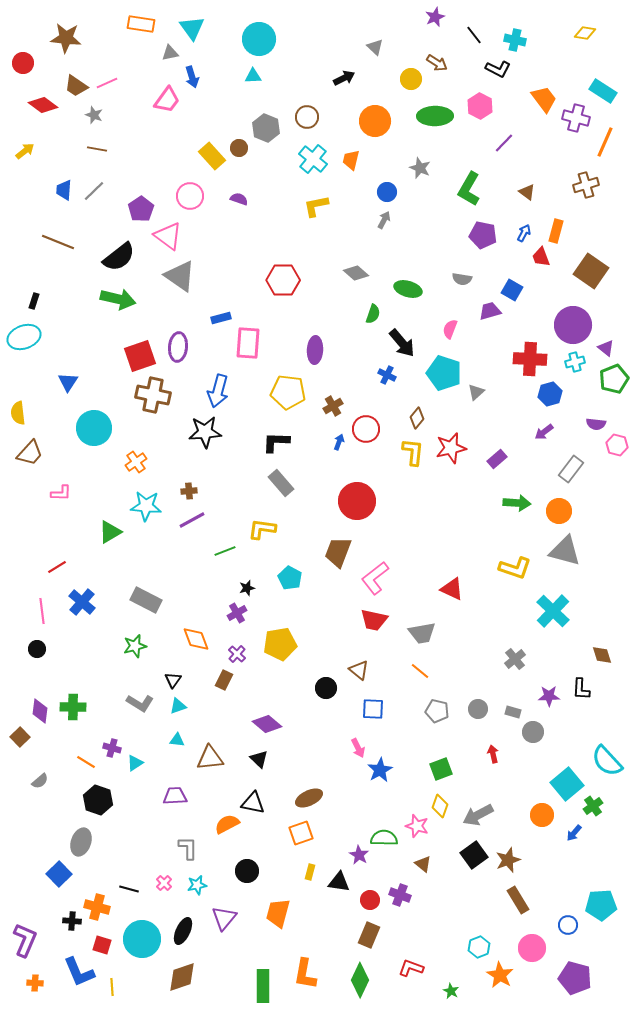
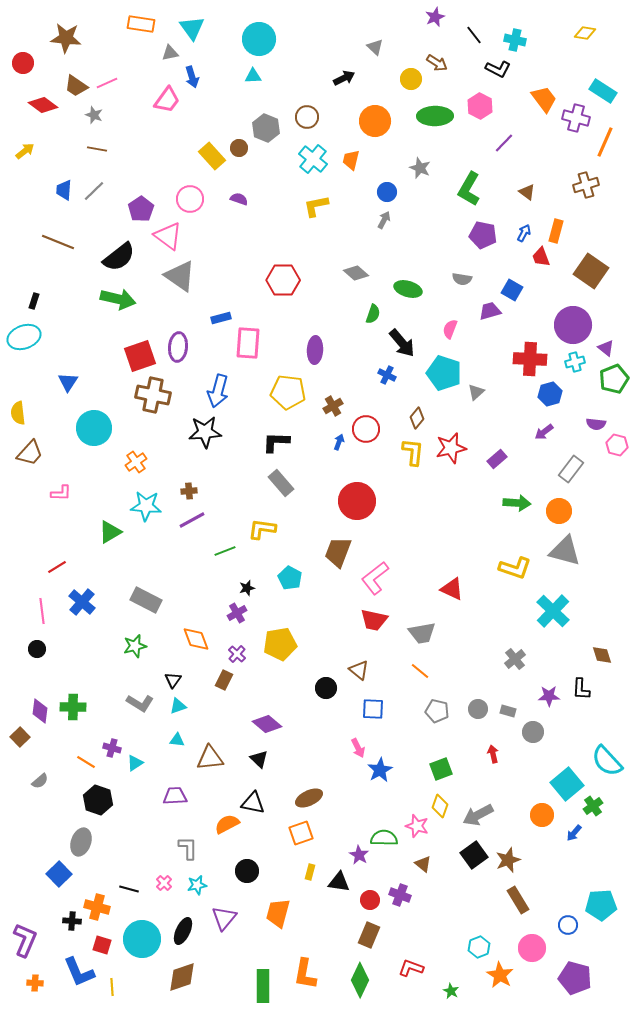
pink circle at (190, 196): moved 3 px down
gray rectangle at (513, 712): moved 5 px left, 1 px up
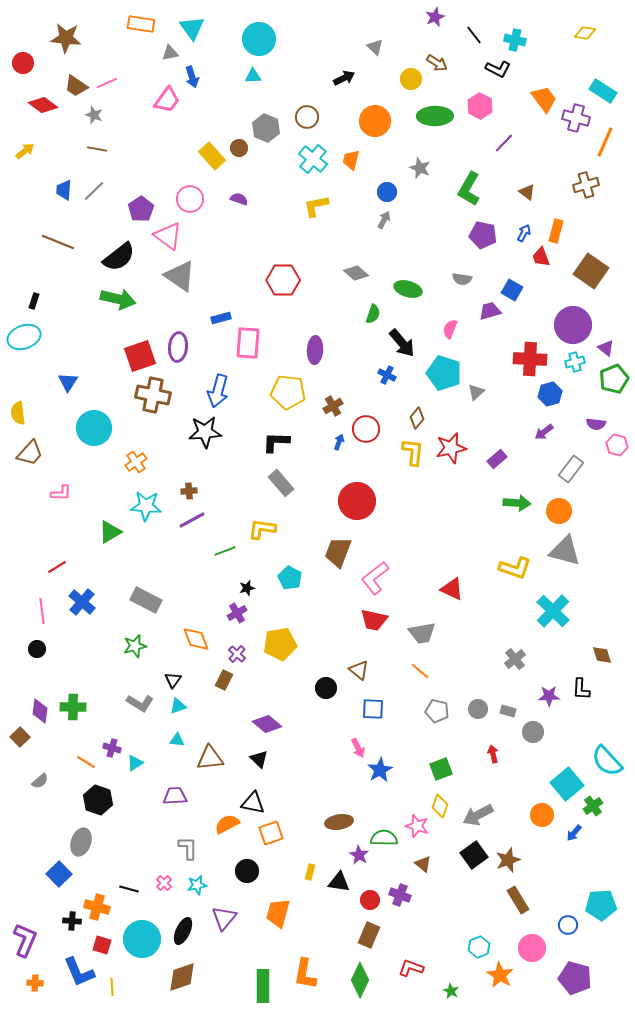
brown ellipse at (309, 798): moved 30 px right, 24 px down; rotated 16 degrees clockwise
orange square at (301, 833): moved 30 px left
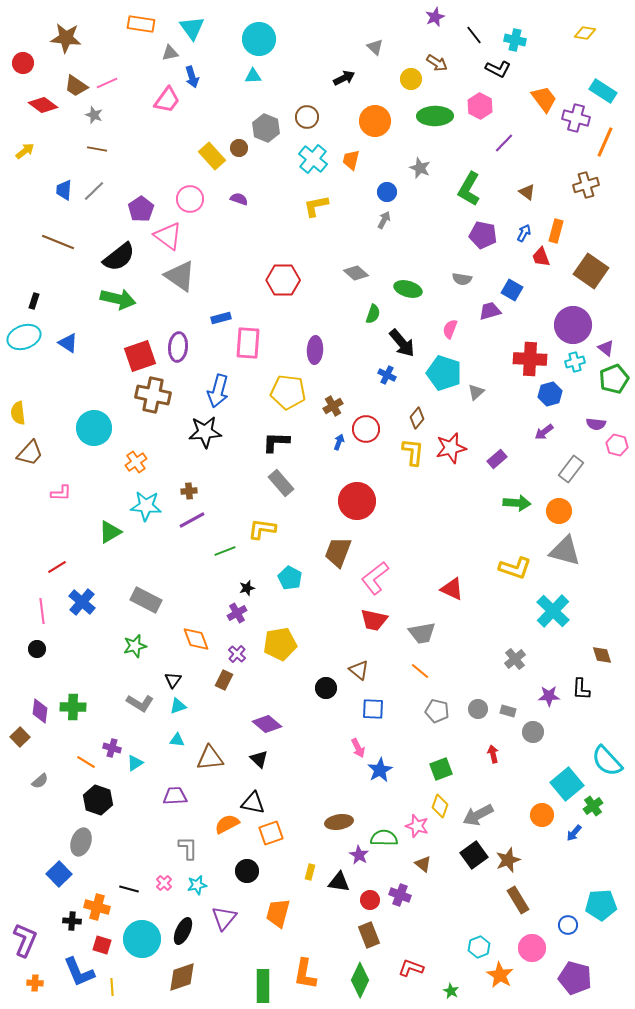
blue triangle at (68, 382): moved 39 px up; rotated 30 degrees counterclockwise
brown rectangle at (369, 935): rotated 45 degrees counterclockwise
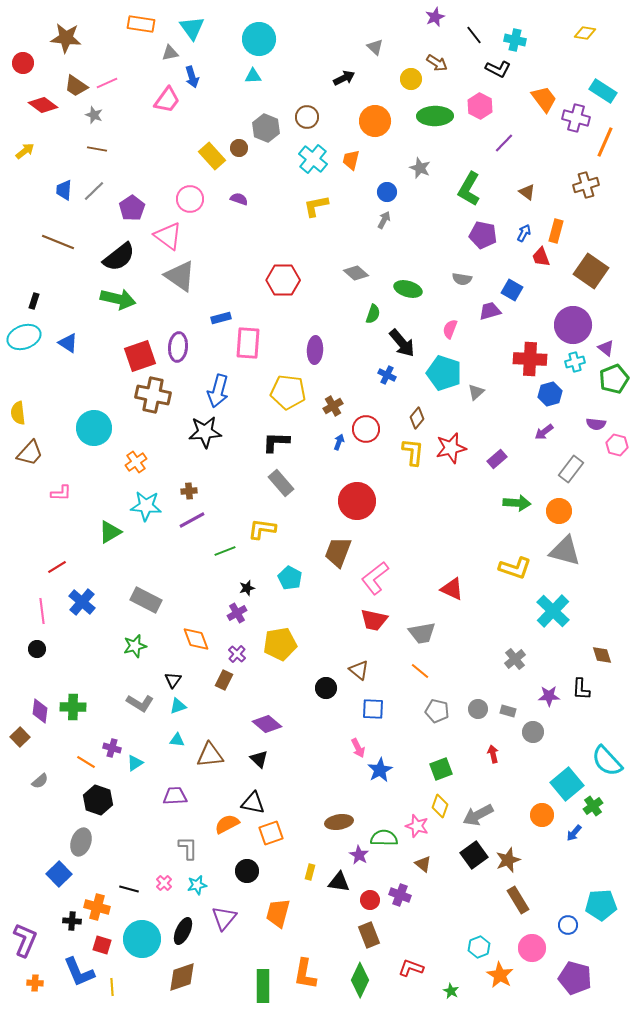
purple pentagon at (141, 209): moved 9 px left, 1 px up
brown triangle at (210, 758): moved 3 px up
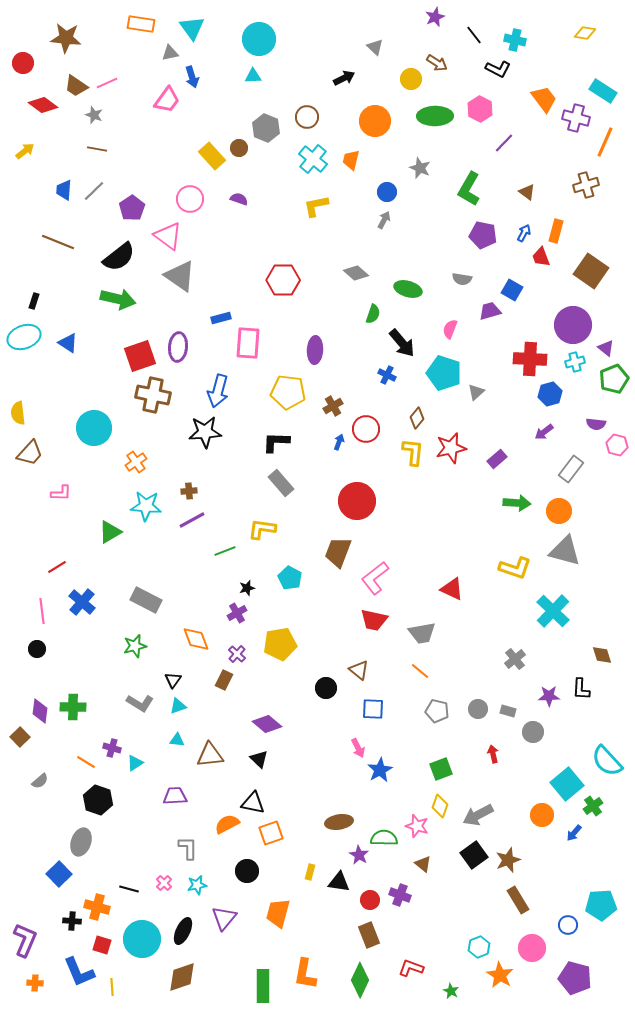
pink hexagon at (480, 106): moved 3 px down
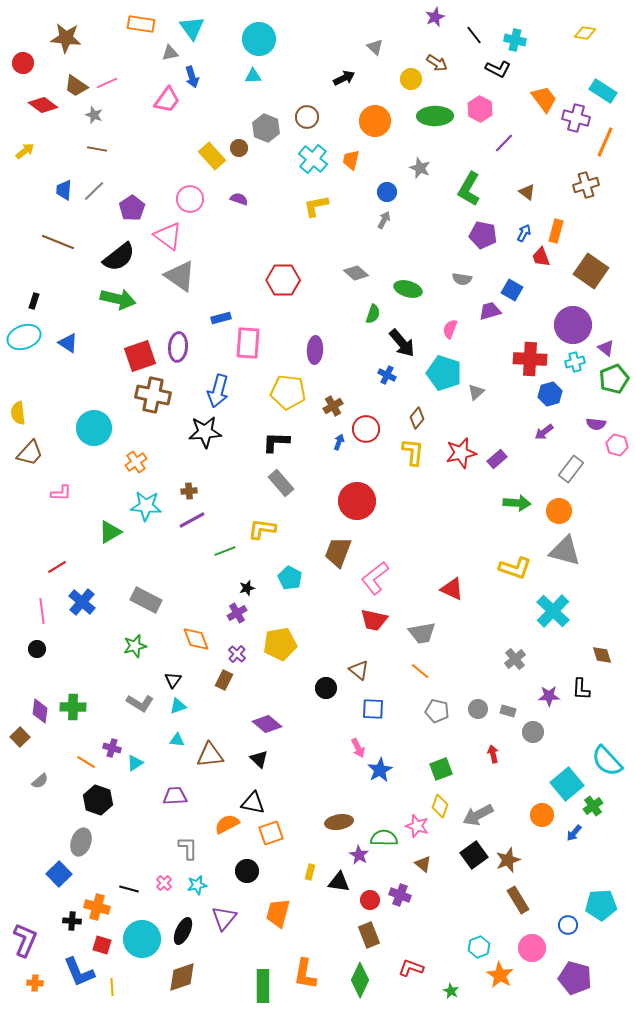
red star at (451, 448): moved 10 px right, 5 px down
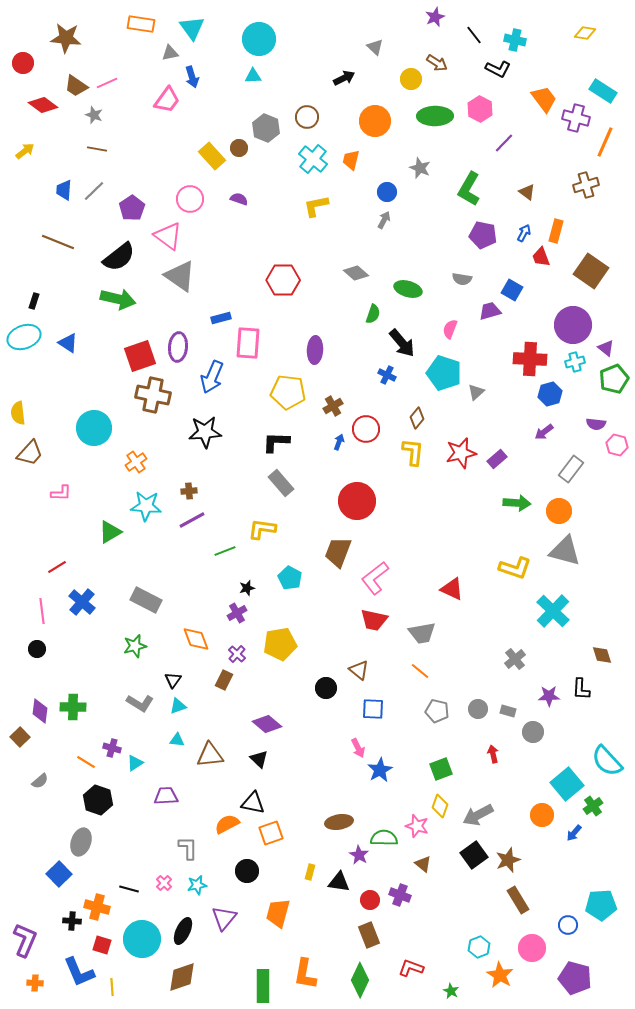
blue arrow at (218, 391): moved 6 px left, 14 px up; rotated 8 degrees clockwise
purple trapezoid at (175, 796): moved 9 px left
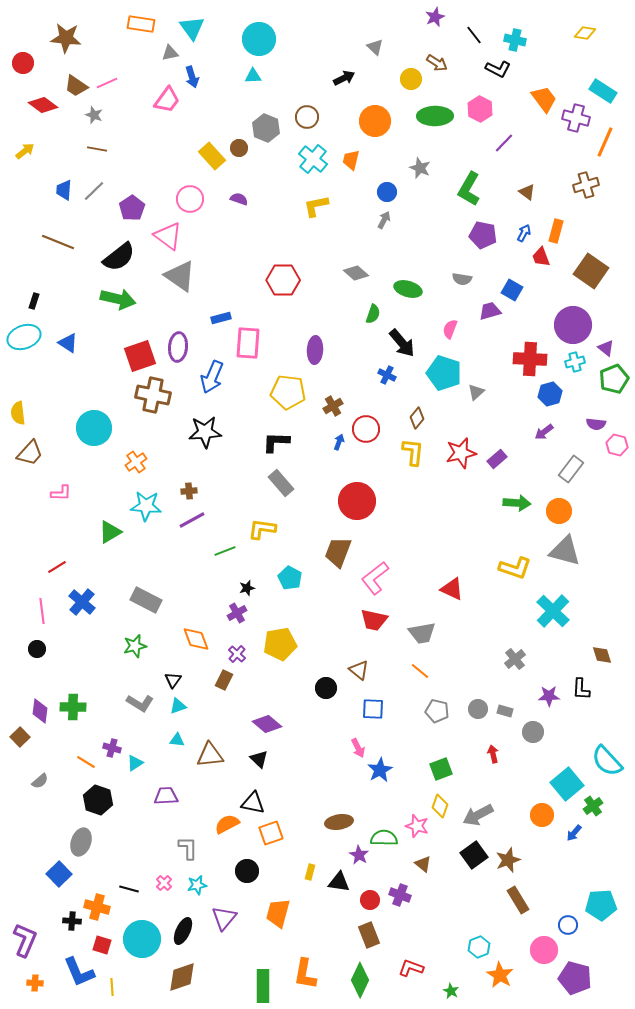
gray rectangle at (508, 711): moved 3 px left
pink circle at (532, 948): moved 12 px right, 2 px down
